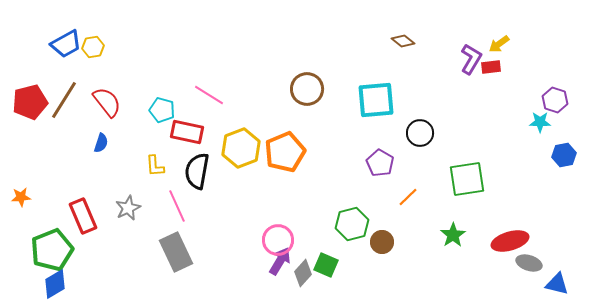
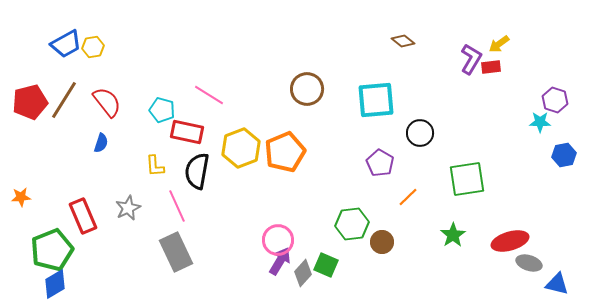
green hexagon at (352, 224): rotated 8 degrees clockwise
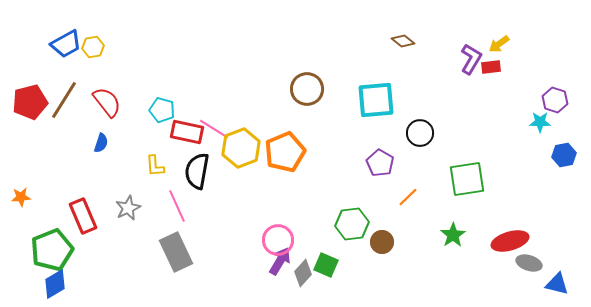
pink line at (209, 95): moved 5 px right, 34 px down
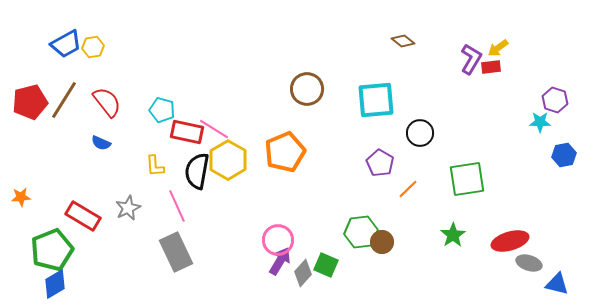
yellow arrow at (499, 44): moved 1 px left, 4 px down
blue semicircle at (101, 143): rotated 96 degrees clockwise
yellow hexagon at (241, 148): moved 13 px left, 12 px down; rotated 9 degrees counterclockwise
orange line at (408, 197): moved 8 px up
red rectangle at (83, 216): rotated 36 degrees counterclockwise
green hexagon at (352, 224): moved 9 px right, 8 px down
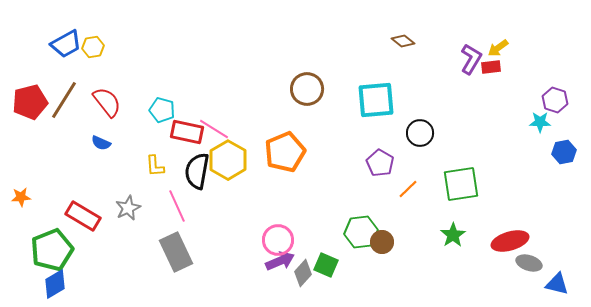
blue hexagon at (564, 155): moved 3 px up
green square at (467, 179): moved 6 px left, 5 px down
purple arrow at (280, 261): rotated 36 degrees clockwise
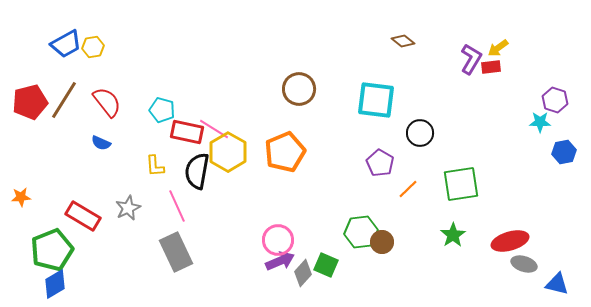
brown circle at (307, 89): moved 8 px left
cyan square at (376, 100): rotated 12 degrees clockwise
yellow hexagon at (228, 160): moved 8 px up
gray ellipse at (529, 263): moved 5 px left, 1 px down
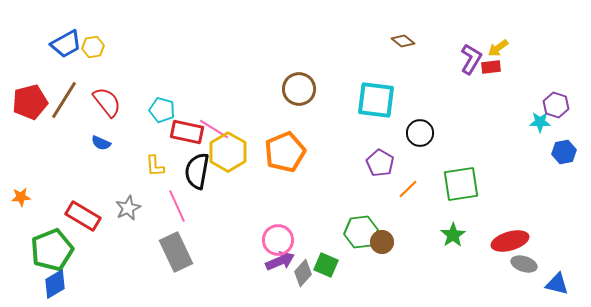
purple hexagon at (555, 100): moved 1 px right, 5 px down
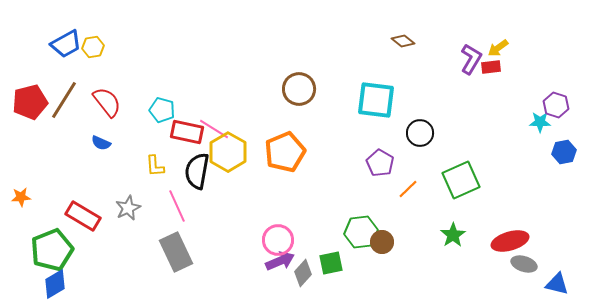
green square at (461, 184): moved 4 px up; rotated 15 degrees counterclockwise
green square at (326, 265): moved 5 px right, 2 px up; rotated 35 degrees counterclockwise
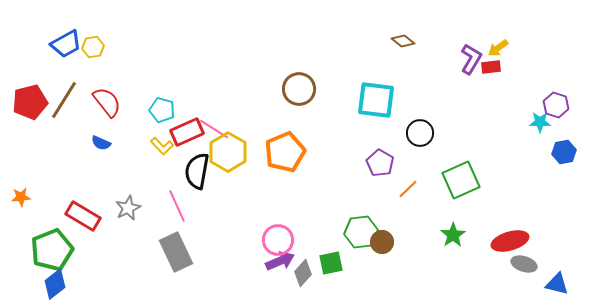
red rectangle at (187, 132): rotated 36 degrees counterclockwise
yellow L-shape at (155, 166): moved 7 px right, 20 px up; rotated 40 degrees counterclockwise
blue diamond at (55, 284): rotated 8 degrees counterclockwise
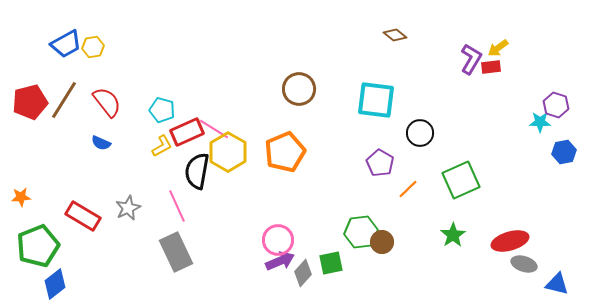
brown diamond at (403, 41): moved 8 px left, 6 px up
yellow L-shape at (162, 146): rotated 75 degrees counterclockwise
green pentagon at (52, 250): moved 14 px left, 4 px up
